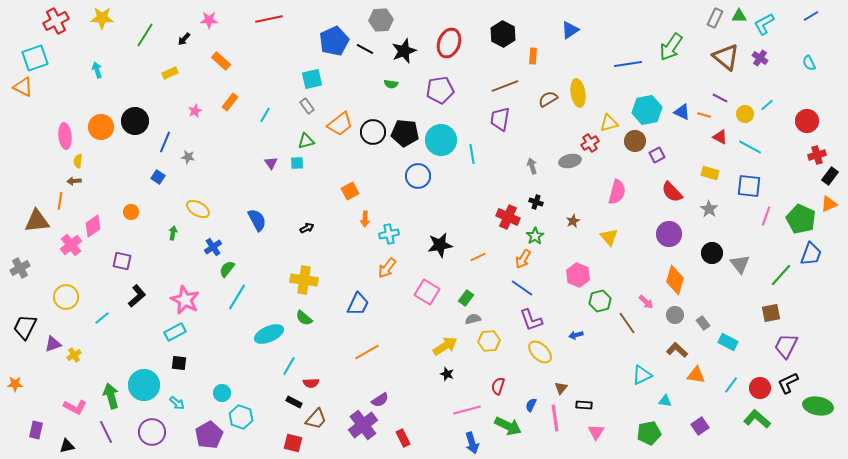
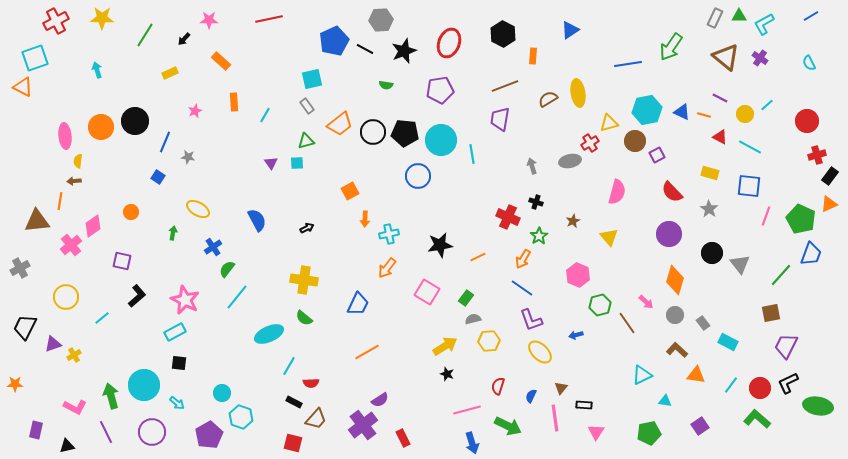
green semicircle at (391, 84): moved 5 px left, 1 px down
orange rectangle at (230, 102): moved 4 px right; rotated 42 degrees counterclockwise
green star at (535, 236): moved 4 px right
cyan line at (237, 297): rotated 8 degrees clockwise
green hexagon at (600, 301): moved 4 px down
blue semicircle at (531, 405): moved 9 px up
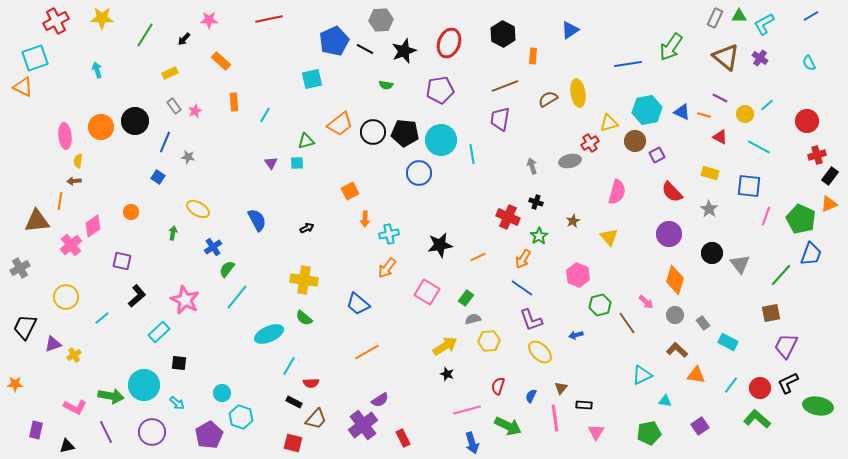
gray rectangle at (307, 106): moved 133 px left
cyan line at (750, 147): moved 9 px right
blue circle at (418, 176): moved 1 px right, 3 px up
blue trapezoid at (358, 304): rotated 105 degrees clockwise
cyan rectangle at (175, 332): moved 16 px left; rotated 15 degrees counterclockwise
green arrow at (111, 396): rotated 115 degrees clockwise
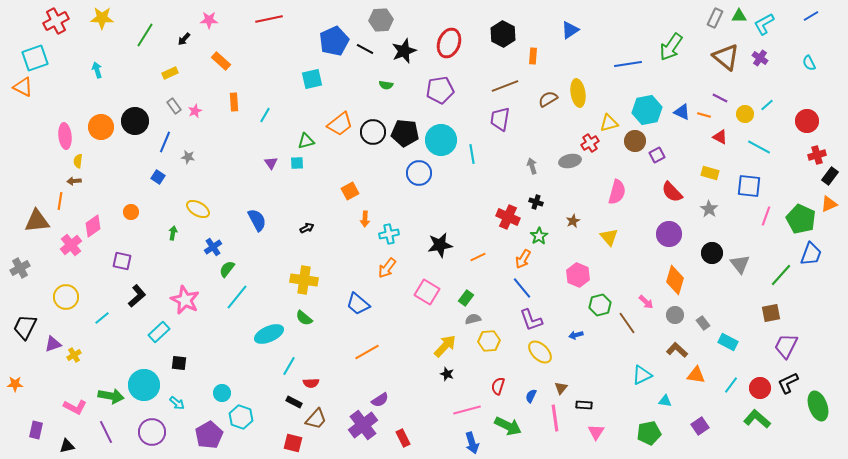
blue line at (522, 288): rotated 15 degrees clockwise
yellow arrow at (445, 346): rotated 15 degrees counterclockwise
green ellipse at (818, 406): rotated 60 degrees clockwise
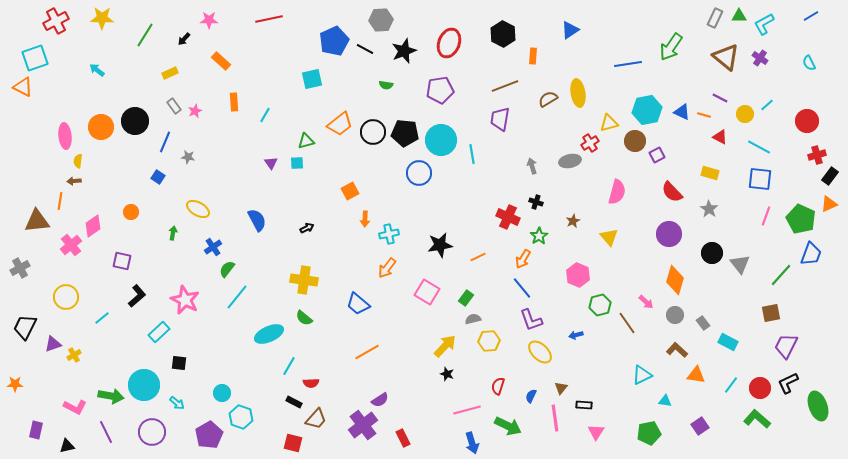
cyan arrow at (97, 70): rotated 35 degrees counterclockwise
blue square at (749, 186): moved 11 px right, 7 px up
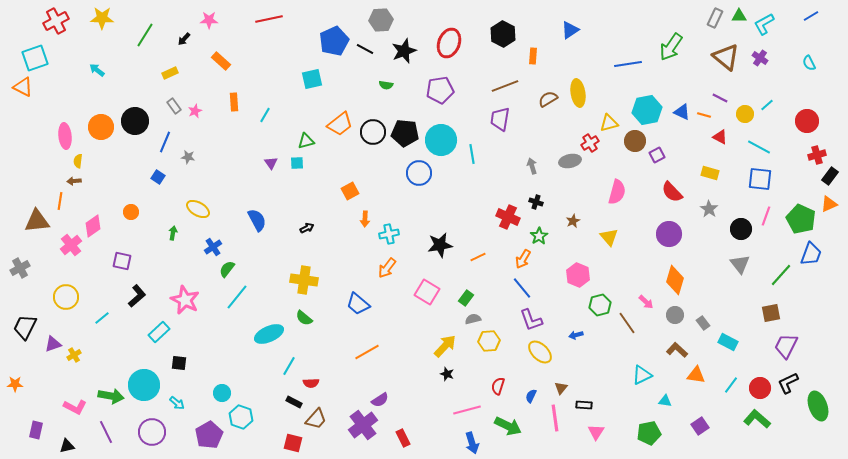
black circle at (712, 253): moved 29 px right, 24 px up
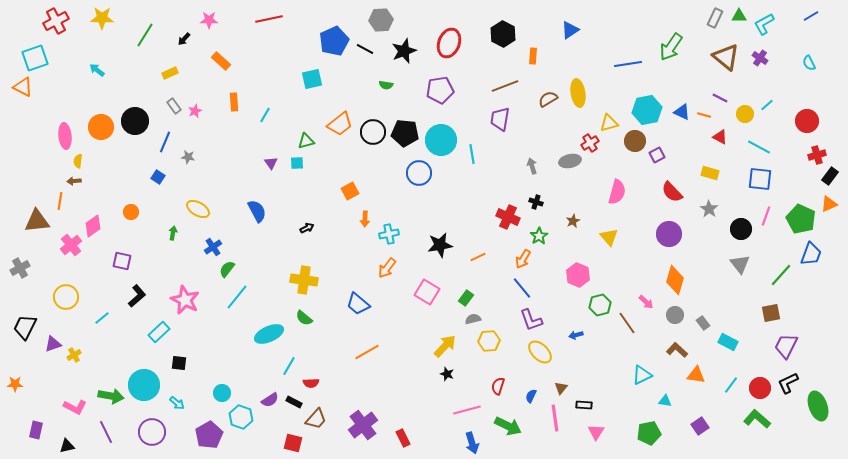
blue semicircle at (257, 220): moved 9 px up
purple semicircle at (380, 400): moved 110 px left
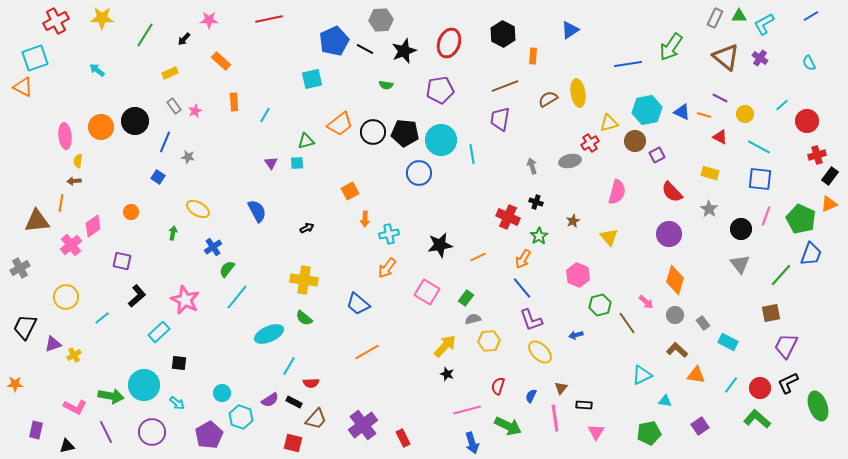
cyan line at (767, 105): moved 15 px right
orange line at (60, 201): moved 1 px right, 2 px down
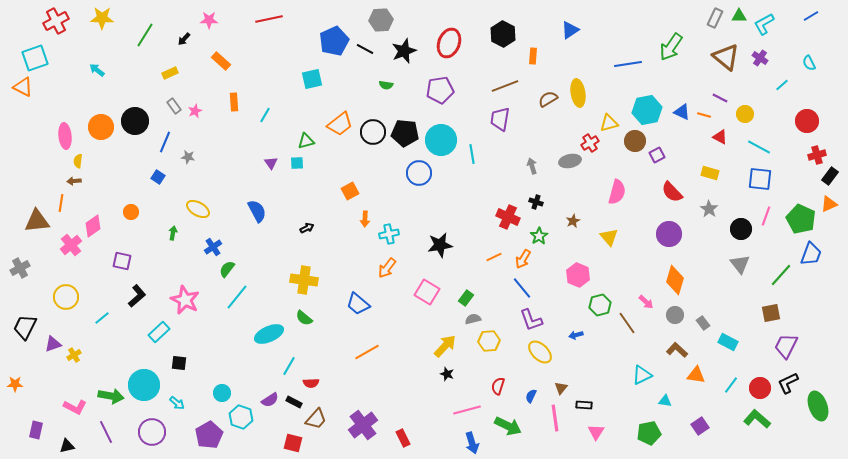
cyan line at (782, 105): moved 20 px up
orange line at (478, 257): moved 16 px right
